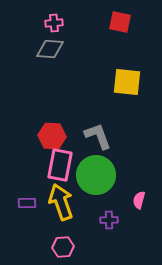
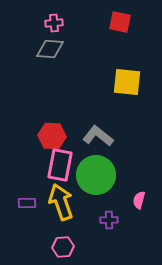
gray L-shape: rotated 32 degrees counterclockwise
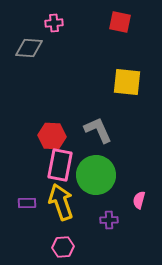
gray diamond: moved 21 px left, 1 px up
gray L-shape: moved 6 px up; rotated 28 degrees clockwise
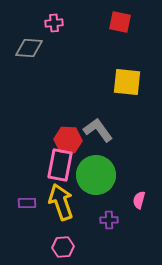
gray L-shape: rotated 12 degrees counterclockwise
red hexagon: moved 16 px right, 4 px down
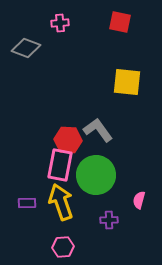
pink cross: moved 6 px right
gray diamond: moved 3 px left; rotated 16 degrees clockwise
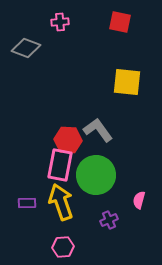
pink cross: moved 1 px up
purple cross: rotated 24 degrees counterclockwise
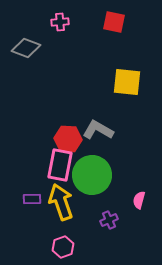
red square: moved 6 px left
gray L-shape: rotated 24 degrees counterclockwise
red hexagon: moved 1 px up
green circle: moved 4 px left
purple rectangle: moved 5 px right, 4 px up
pink hexagon: rotated 15 degrees counterclockwise
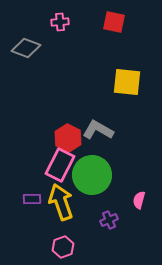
red hexagon: moved 1 px up; rotated 24 degrees clockwise
pink rectangle: rotated 16 degrees clockwise
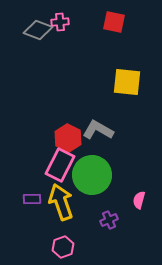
gray diamond: moved 12 px right, 18 px up
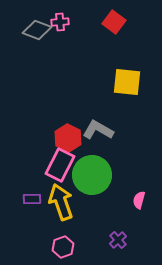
red square: rotated 25 degrees clockwise
gray diamond: moved 1 px left
purple cross: moved 9 px right, 20 px down; rotated 18 degrees counterclockwise
